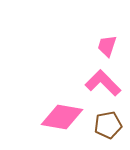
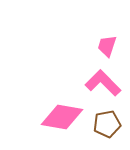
brown pentagon: moved 1 px left, 1 px up
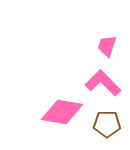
pink diamond: moved 5 px up
brown pentagon: rotated 12 degrees clockwise
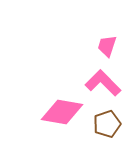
brown pentagon: rotated 20 degrees counterclockwise
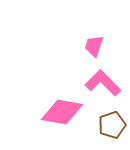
pink trapezoid: moved 13 px left
brown pentagon: moved 5 px right, 1 px down
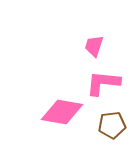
pink L-shape: rotated 39 degrees counterclockwise
brown pentagon: rotated 12 degrees clockwise
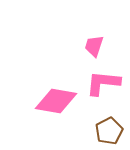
pink diamond: moved 6 px left, 11 px up
brown pentagon: moved 3 px left, 6 px down; rotated 20 degrees counterclockwise
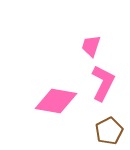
pink trapezoid: moved 3 px left
pink L-shape: rotated 111 degrees clockwise
